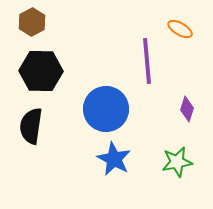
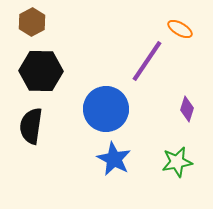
purple line: rotated 39 degrees clockwise
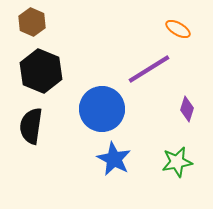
brown hexagon: rotated 8 degrees counterclockwise
orange ellipse: moved 2 px left
purple line: moved 2 px right, 8 px down; rotated 24 degrees clockwise
black hexagon: rotated 21 degrees clockwise
blue circle: moved 4 px left
